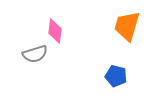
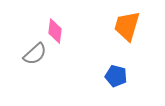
gray semicircle: rotated 25 degrees counterclockwise
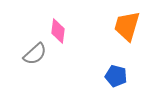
pink diamond: moved 3 px right
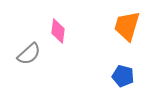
gray semicircle: moved 6 px left
blue pentagon: moved 7 px right
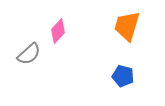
pink diamond: rotated 35 degrees clockwise
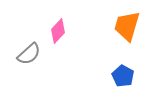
blue pentagon: rotated 15 degrees clockwise
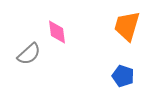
pink diamond: moved 1 px left, 1 px down; rotated 50 degrees counterclockwise
blue pentagon: rotated 10 degrees counterclockwise
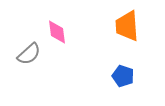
orange trapezoid: rotated 20 degrees counterclockwise
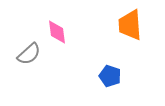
orange trapezoid: moved 3 px right, 1 px up
blue pentagon: moved 13 px left
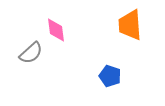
pink diamond: moved 1 px left, 2 px up
gray semicircle: moved 2 px right, 1 px up
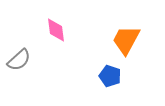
orange trapezoid: moved 4 px left, 15 px down; rotated 32 degrees clockwise
gray semicircle: moved 12 px left, 7 px down
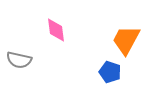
gray semicircle: rotated 55 degrees clockwise
blue pentagon: moved 4 px up
